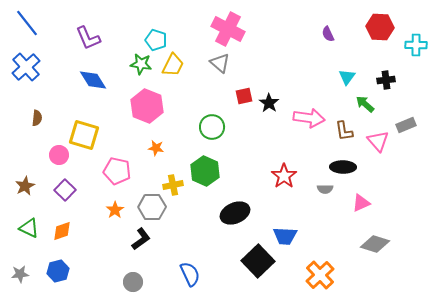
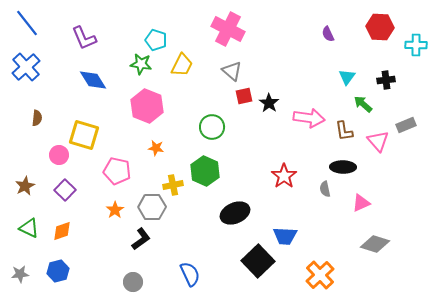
purple L-shape at (88, 38): moved 4 px left
gray triangle at (220, 63): moved 12 px right, 8 px down
yellow trapezoid at (173, 65): moved 9 px right
green arrow at (365, 104): moved 2 px left
gray semicircle at (325, 189): rotated 77 degrees clockwise
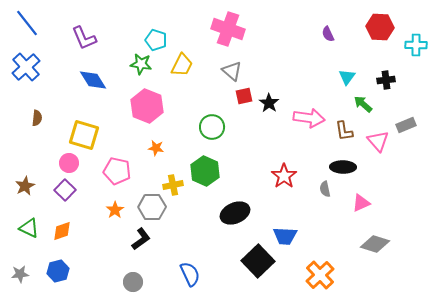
pink cross at (228, 29): rotated 8 degrees counterclockwise
pink circle at (59, 155): moved 10 px right, 8 px down
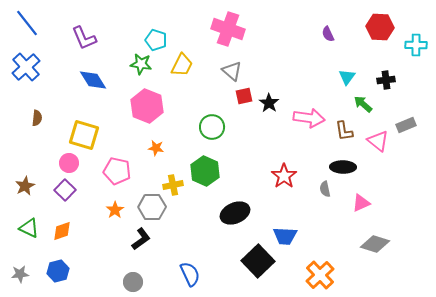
pink triangle at (378, 141): rotated 10 degrees counterclockwise
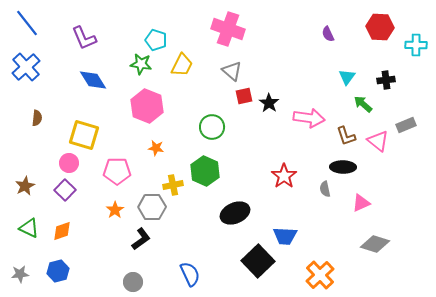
brown L-shape at (344, 131): moved 2 px right, 5 px down; rotated 10 degrees counterclockwise
pink pentagon at (117, 171): rotated 12 degrees counterclockwise
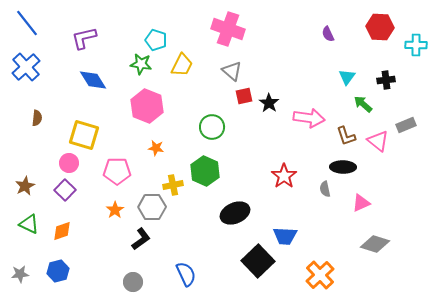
purple L-shape at (84, 38): rotated 100 degrees clockwise
green triangle at (29, 228): moved 4 px up
blue semicircle at (190, 274): moved 4 px left
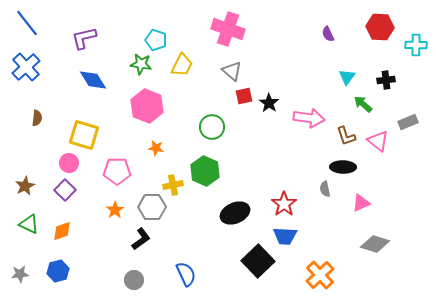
gray rectangle at (406, 125): moved 2 px right, 3 px up
red star at (284, 176): moved 28 px down
gray circle at (133, 282): moved 1 px right, 2 px up
